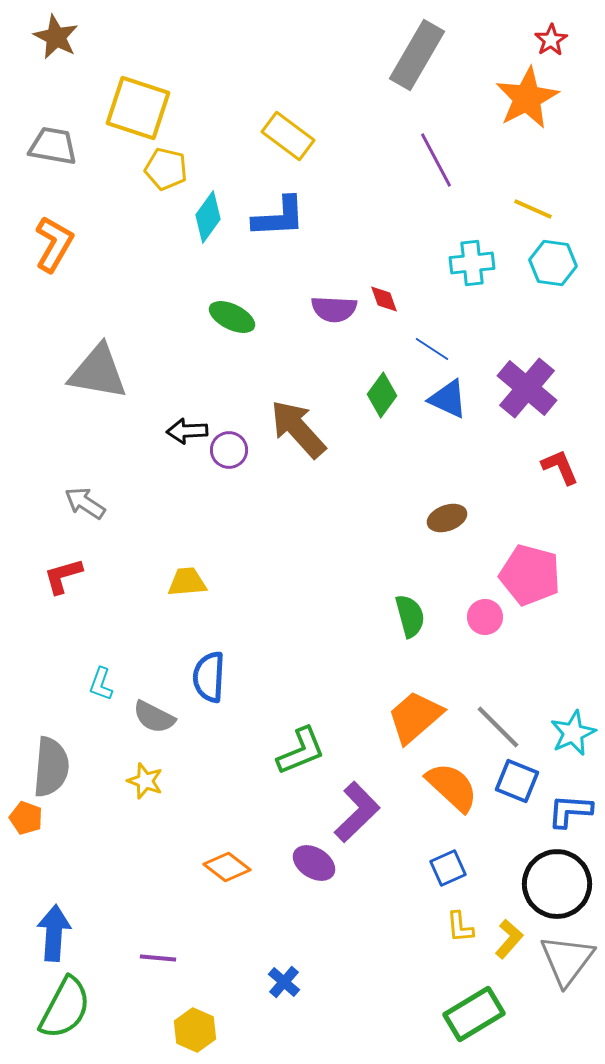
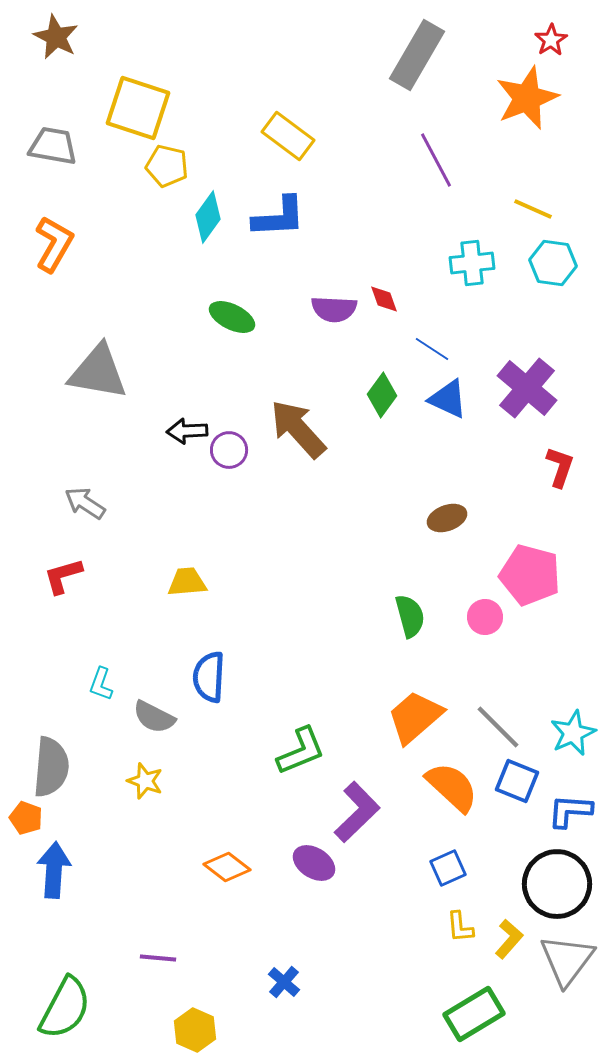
orange star at (527, 98): rotated 6 degrees clockwise
yellow pentagon at (166, 169): moved 1 px right, 3 px up
red L-shape at (560, 467): rotated 42 degrees clockwise
blue arrow at (54, 933): moved 63 px up
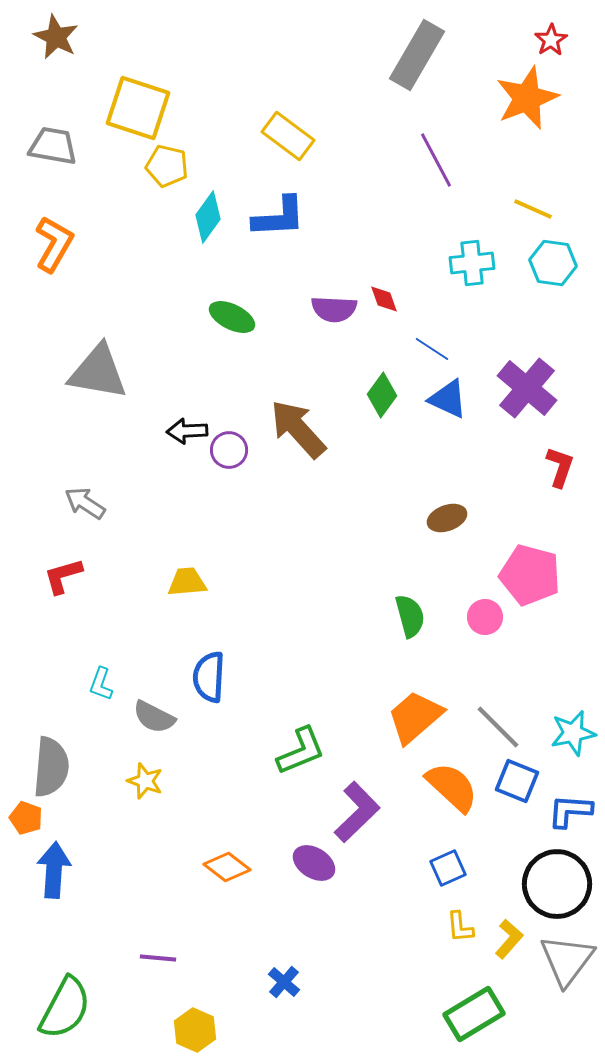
cyan star at (573, 733): rotated 12 degrees clockwise
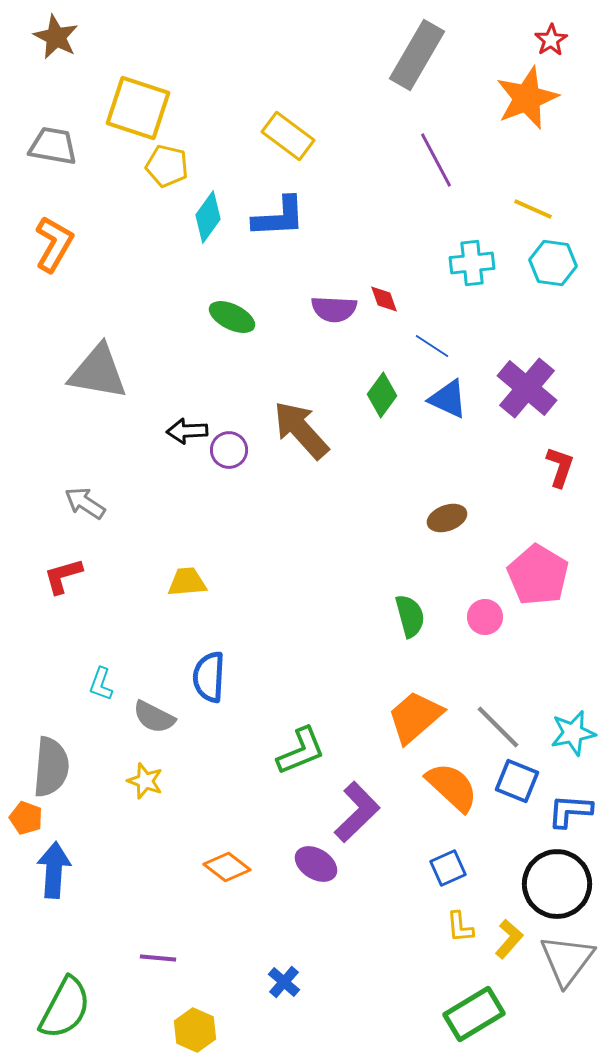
blue line at (432, 349): moved 3 px up
brown arrow at (298, 429): moved 3 px right, 1 px down
pink pentagon at (530, 575): moved 8 px right; rotated 16 degrees clockwise
purple ellipse at (314, 863): moved 2 px right, 1 px down
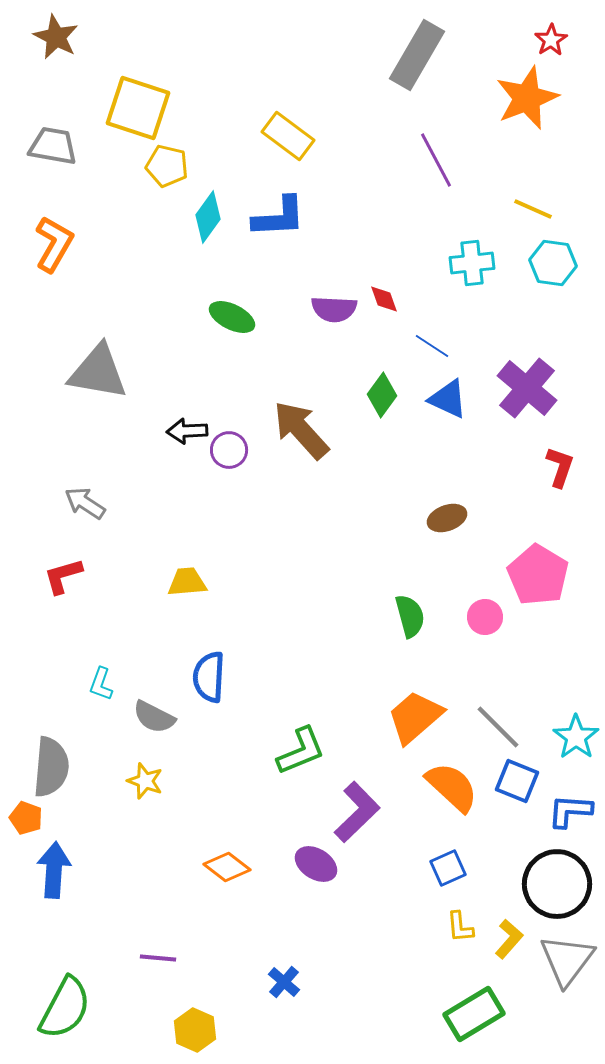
cyan star at (573, 733): moved 3 px right, 4 px down; rotated 24 degrees counterclockwise
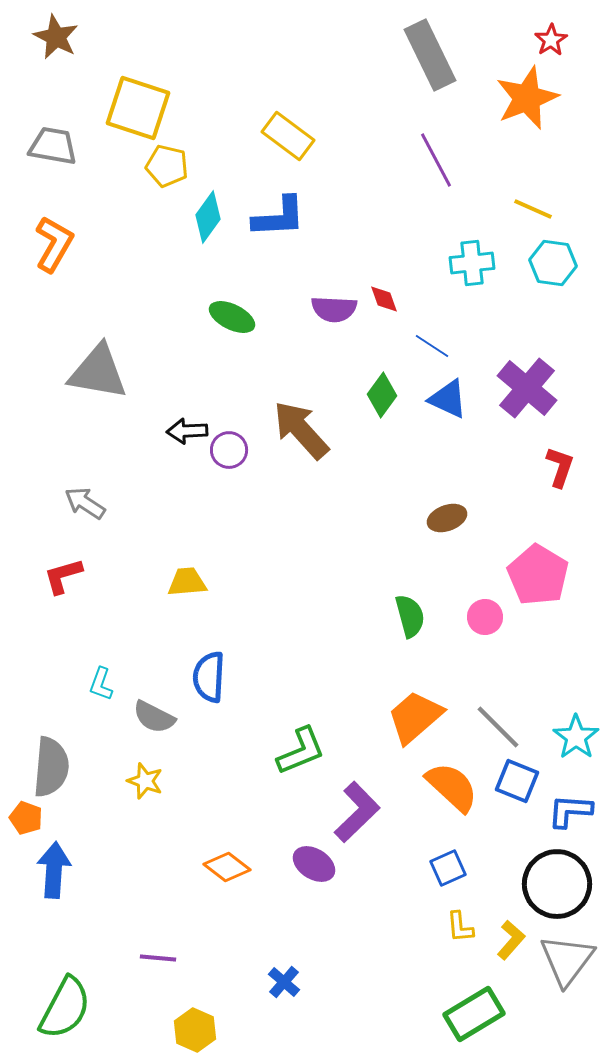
gray rectangle at (417, 55): moved 13 px right; rotated 56 degrees counterclockwise
purple ellipse at (316, 864): moved 2 px left
yellow L-shape at (509, 939): moved 2 px right, 1 px down
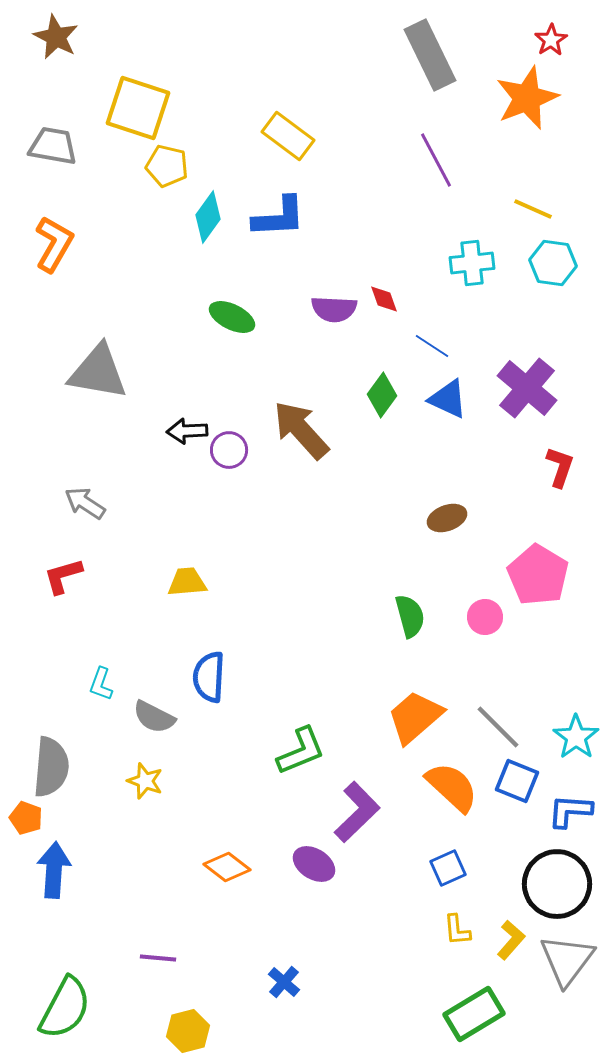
yellow L-shape at (460, 927): moved 3 px left, 3 px down
yellow hexagon at (195, 1030): moved 7 px left, 1 px down; rotated 21 degrees clockwise
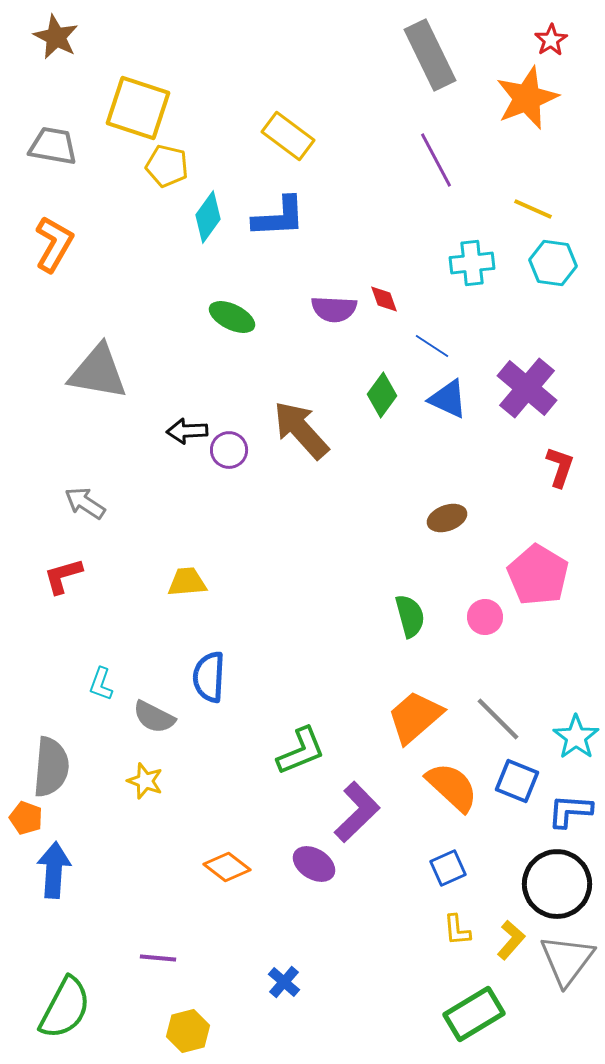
gray line at (498, 727): moved 8 px up
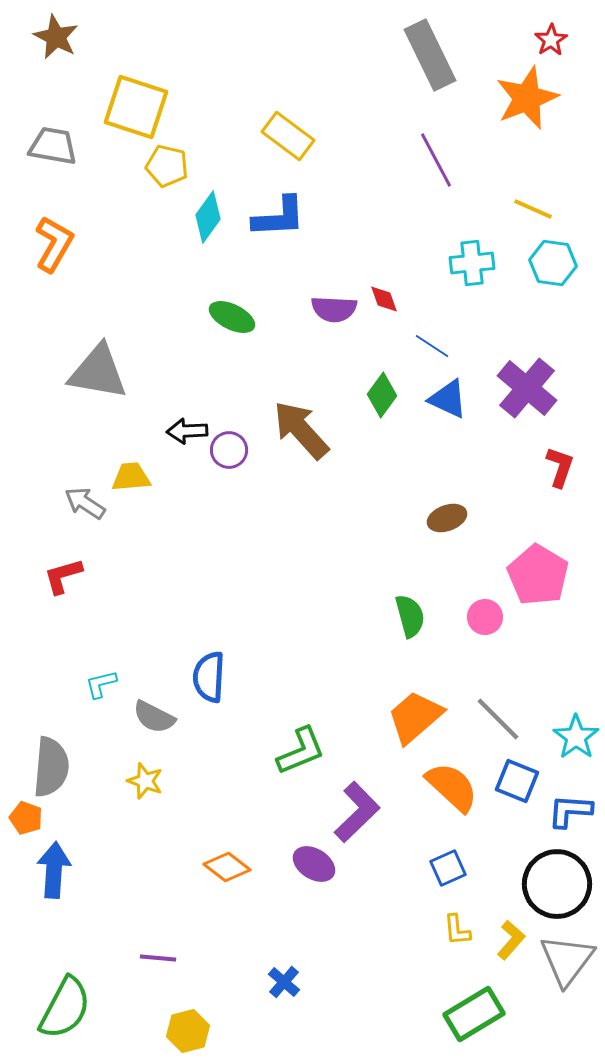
yellow square at (138, 108): moved 2 px left, 1 px up
yellow trapezoid at (187, 582): moved 56 px left, 105 px up
cyan L-shape at (101, 684): rotated 56 degrees clockwise
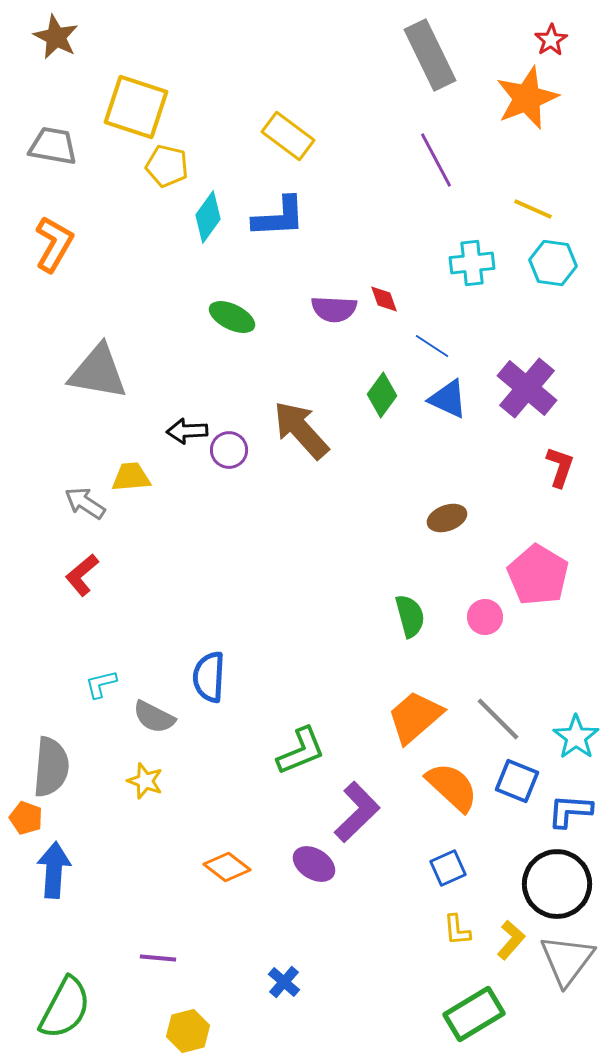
red L-shape at (63, 576): moved 19 px right, 1 px up; rotated 24 degrees counterclockwise
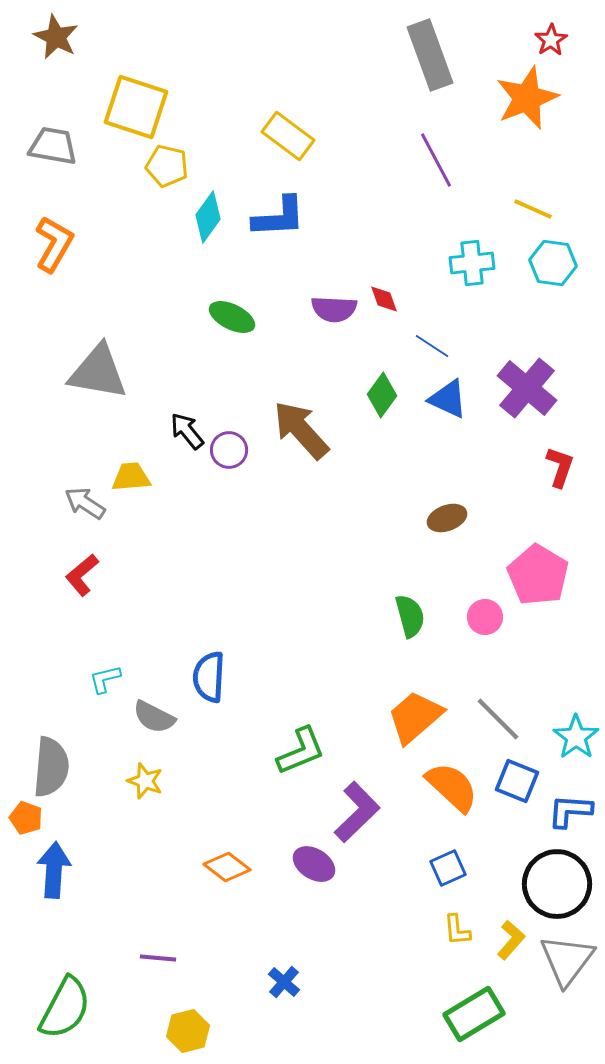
gray rectangle at (430, 55): rotated 6 degrees clockwise
black arrow at (187, 431): rotated 54 degrees clockwise
cyan L-shape at (101, 684): moved 4 px right, 5 px up
